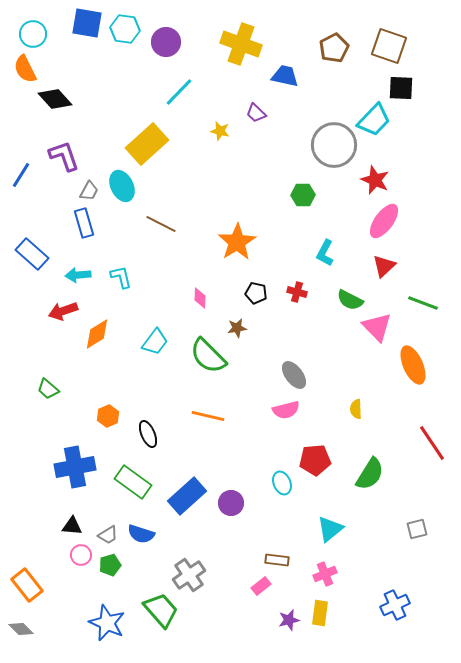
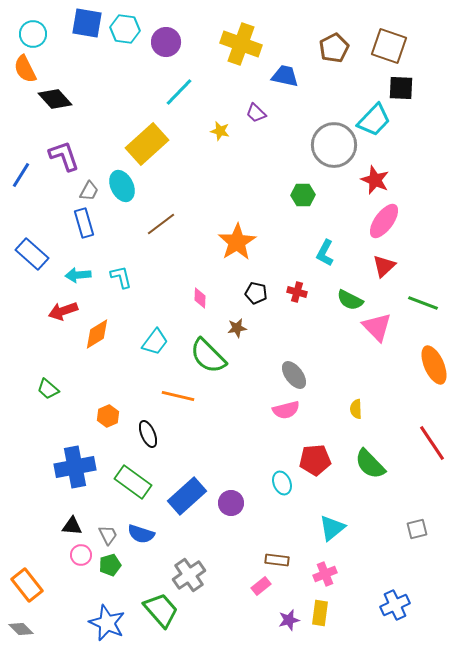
brown line at (161, 224): rotated 64 degrees counterclockwise
orange ellipse at (413, 365): moved 21 px right
orange line at (208, 416): moved 30 px left, 20 px up
green semicircle at (370, 474): moved 10 px up; rotated 104 degrees clockwise
cyan triangle at (330, 529): moved 2 px right, 1 px up
gray trapezoid at (108, 535): rotated 85 degrees counterclockwise
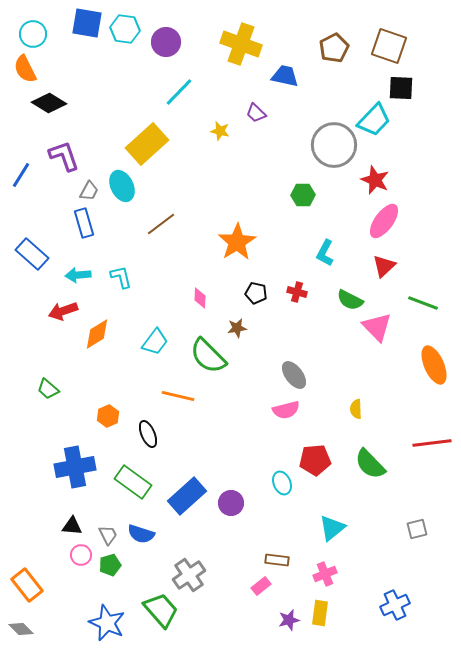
black diamond at (55, 99): moved 6 px left, 4 px down; rotated 16 degrees counterclockwise
red line at (432, 443): rotated 63 degrees counterclockwise
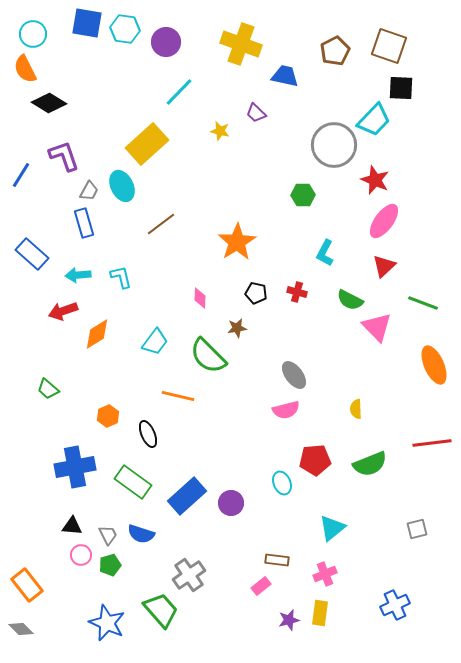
brown pentagon at (334, 48): moved 1 px right, 3 px down
green semicircle at (370, 464): rotated 68 degrees counterclockwise
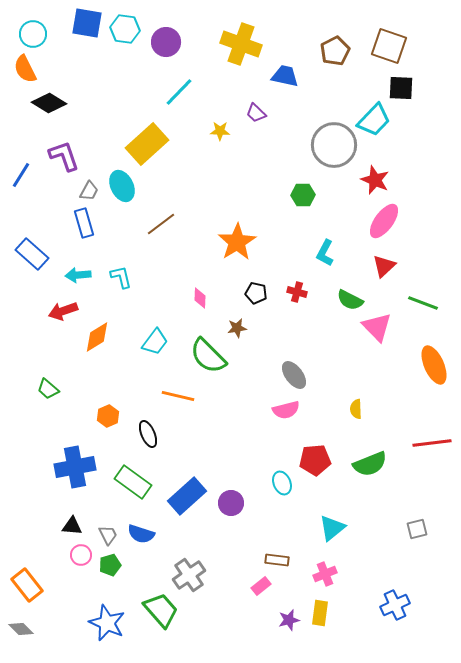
yellow star at (220, 131): rotated 12 degrees counterclockwise
orange diamond at (97, 334): moved 3 px down
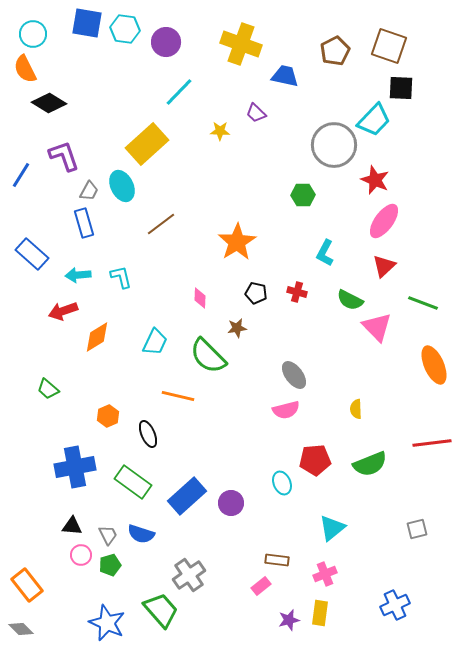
cyan trapezoid at (155, 342): rotated 12 degrees counterclockwise
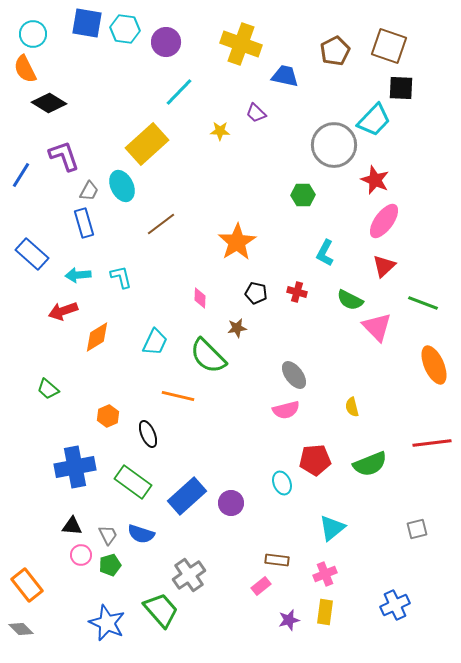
yellow semicircle at (356, 409): moved 4 px left, 2 px up; rotated 12 degrees counterclockwise
yellow rectangle at (320, 613): moved 5 px right, 1 px up
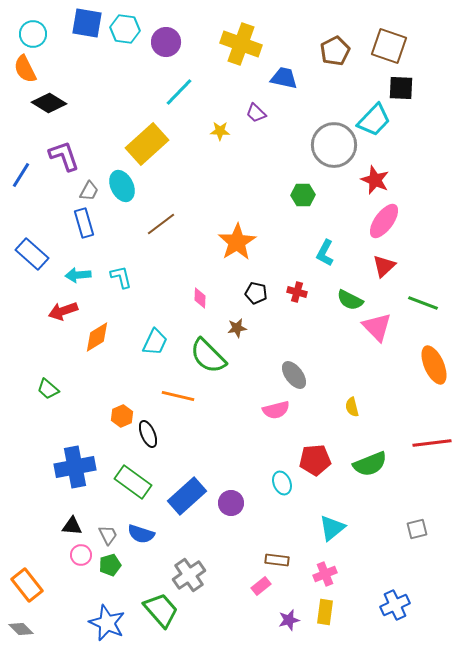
blue trapezoid at (285, 76): moved 1 px left, 2 px down
pink semicircle at (286, 410): moved 10 px left
orange hexagon at (108, 416): moved 14 px right
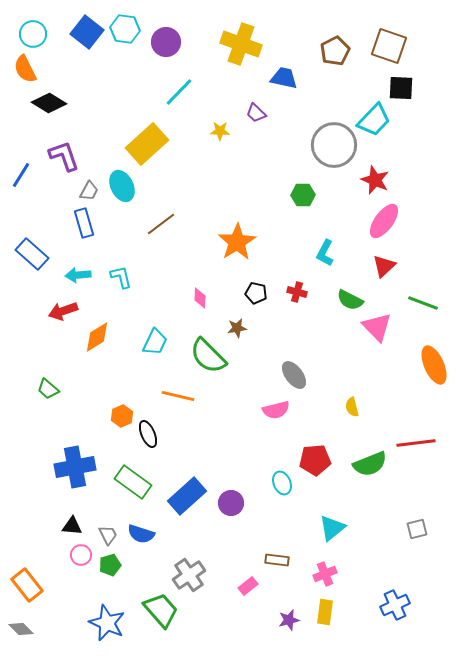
blue square at (87, 23): moved 9 px down; rotated 28 degrees clockwise
red line at (432, 443): moved 16 px left
pink rectangle at (261, 586): moved 13 px left
